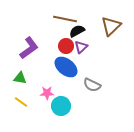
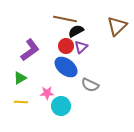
brown triangle: moved 6 px right
black semicircle: moved 1 px left
purple L-shape: moved 1 px right, 2 px down
green triangle: rotated 40 degrees counterclockwise
gray semicircle: moved 2 px left
yellow line: rotated 32 degrees counterclockwise
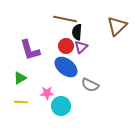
black semicircle: moved 1 px right, 1 px down; rotated 56 degrees counterclockwise
purple L-shape: rotated 110 degrees clockwise
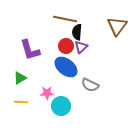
brown triangle: rotated 10 degrees counterclockwise
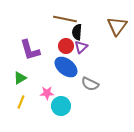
gray semicircle: moved 1 px up
yellow line: rotated 72 degrees counterclockwise
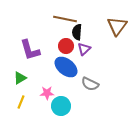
purple triangle: moved 3 px right, 2 px down
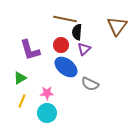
red circle: moved 5 px left, 1 px up
yellow line: moved 1 px right, 1 px up
cyan circle: moved 14 px left, 7 px down
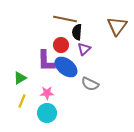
purple L-shape: moved 16 px right, 11 px down; rotated 15 degrees clockwise
